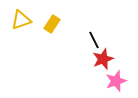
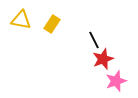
yellow triangle: rotated 30 degrees clockwise
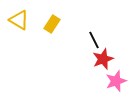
yellow triangle: moved 2 px left; rotated 20 degrees clockwise
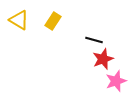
yellow rectangle: moved 1 px right, 3 px up
black line: rotated 48 degrees counterclockwise
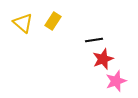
yellow triangle: moved 4 px right, 3 px down; rotated 10 degrees clockwise
black line: rotated 24 degrees counterclockwise
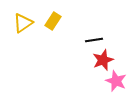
yellow triangle: rotated 45 degrees clockwise
red star: moved 1 px down
pink star: rotated 30 degrees counterclockwise
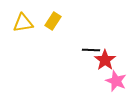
yellow triangle: rotated 25 degrees clockwise
black line: moved 3 px left, 10 px down; rotated 12 degrees clockwise
red star: moved 2 px right; rotated 15 degrees counterclockwise
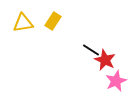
black line: rotated 30 degrees clockwise
red star: rotated 10 degrees counterclockwise
pink star: rotated 25 degrees clockwise
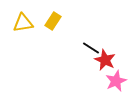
black line: moved 2 px up
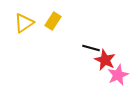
yellow triangle: moved 1 px right; rotated 25 degrees counterclockwise
black line: rotated 18 degrees counterclockwise
pink star: moved 2 px right, 6 px up
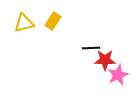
yellow triangle: rotated 20 degrees clockwise
black line: rotated 18 degrees counterclockwise
red star: rotated 25 degrees counterclockwise
